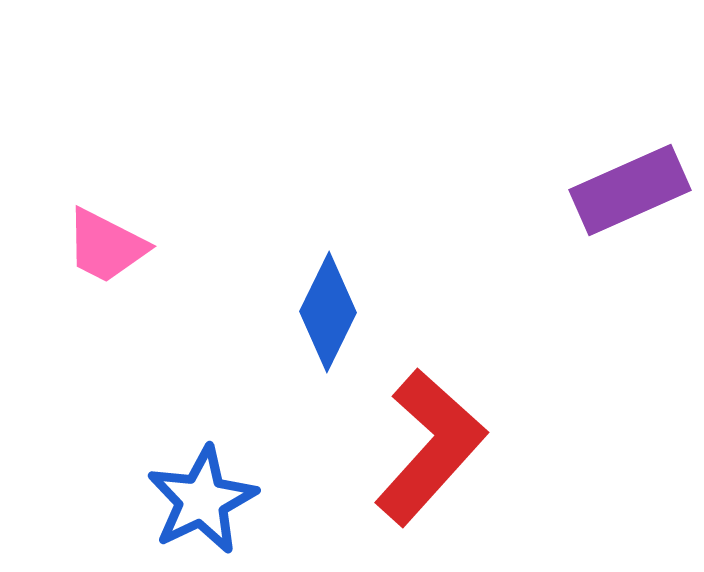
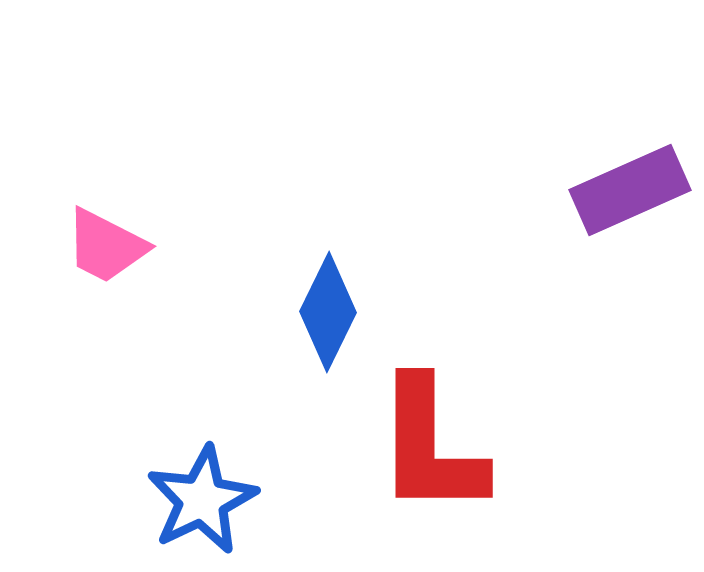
red L-shape: rotated 138 degrees clockwise
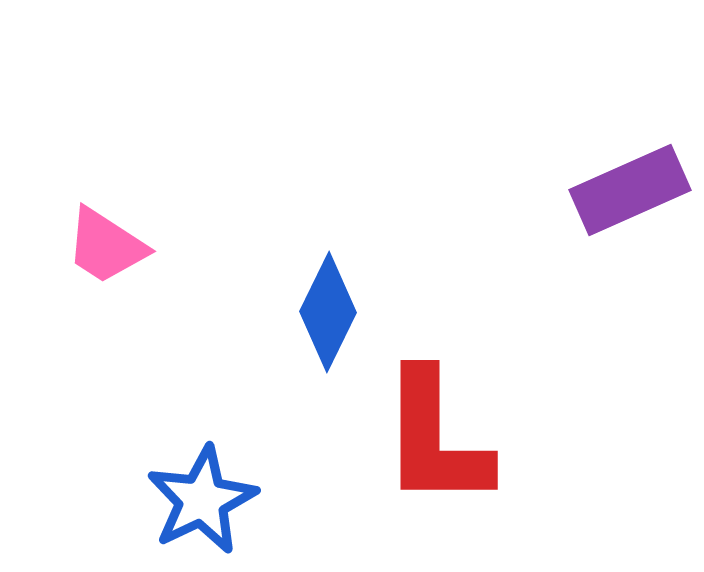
pink trapezoid: rotated 6 degrees clockwise
red L-shape: moved 5 px right, 8 px up
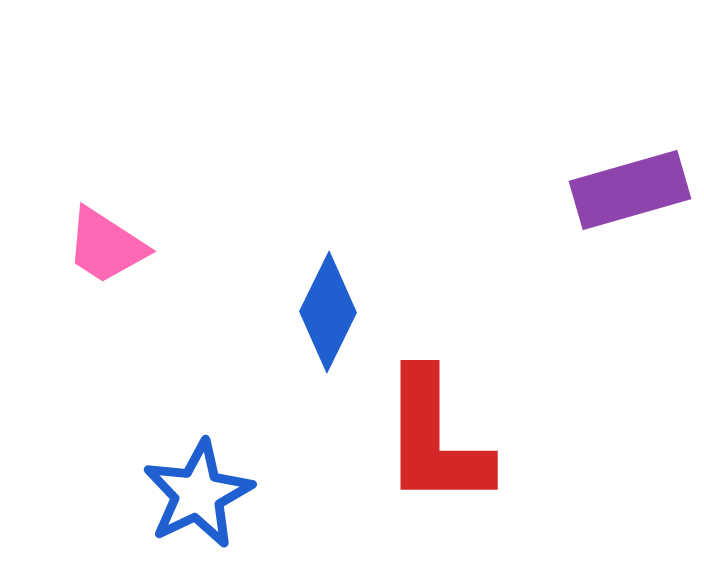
purple rectangle: rotated 8 degrees clockwise
blue star: moved 4 px left, 6 px up
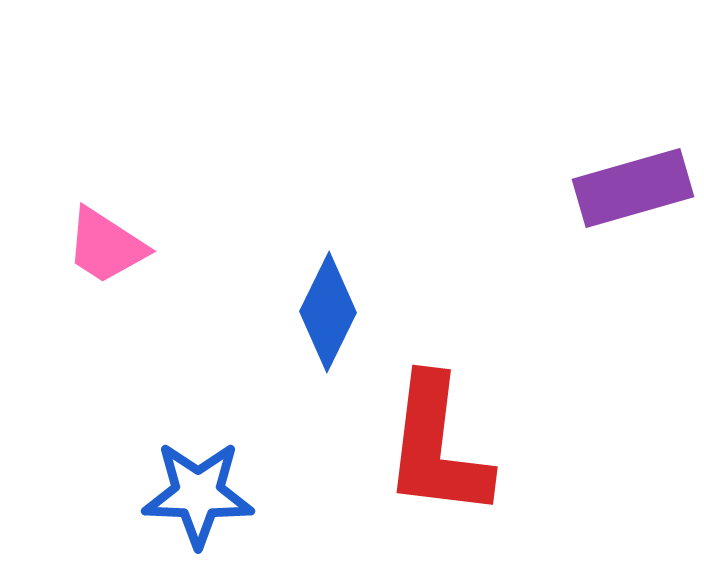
purple rectangle: moved 3 px right, 2 px up
red L-shape: moved 2 px right, 8 px down; rotated 7 degrees clockwise
blue star: rotated 28 degrees clockwise
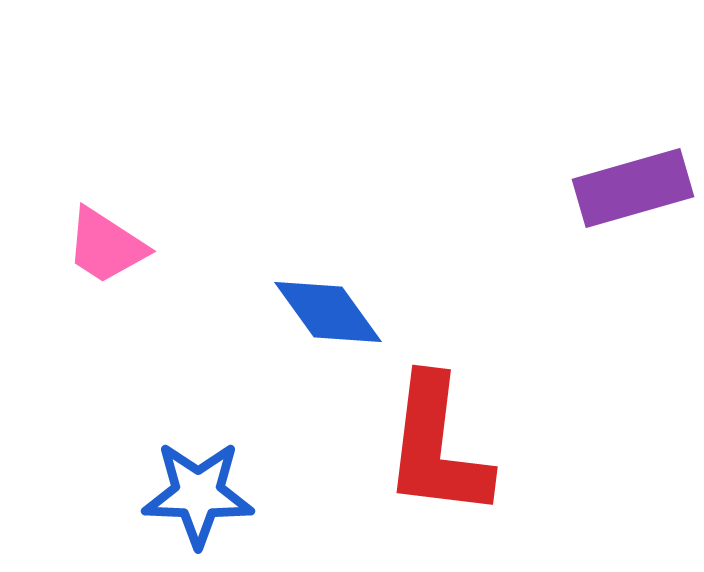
blue diamond: rotated 62 degrees counterclockwise
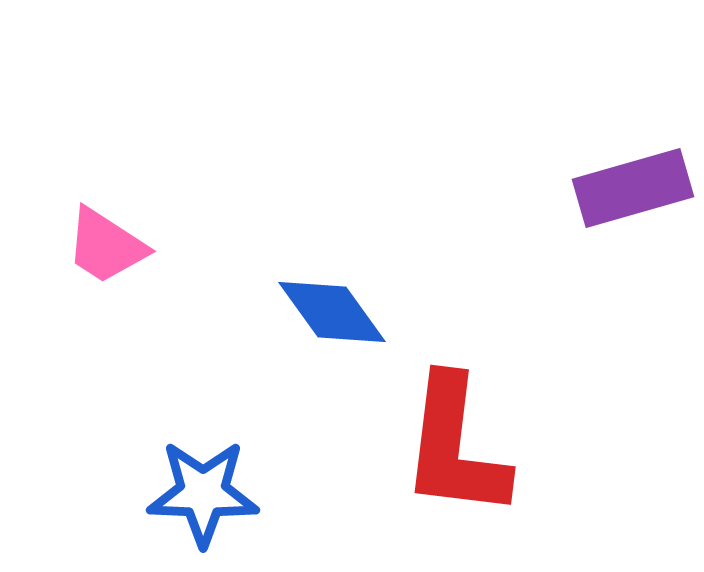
blue diamond: moved 4 px right
red L-shape: moved 18 px right
blue star: moved 5 px right, 1 px up
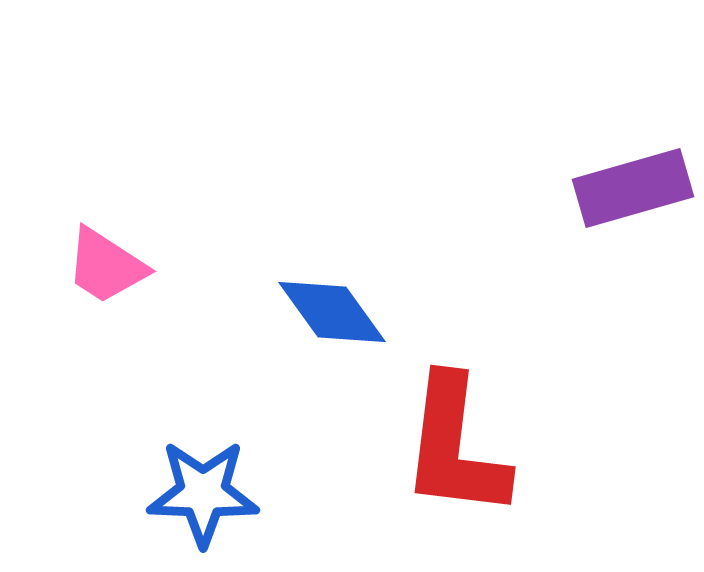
pink trapezoid: moved 20 px down
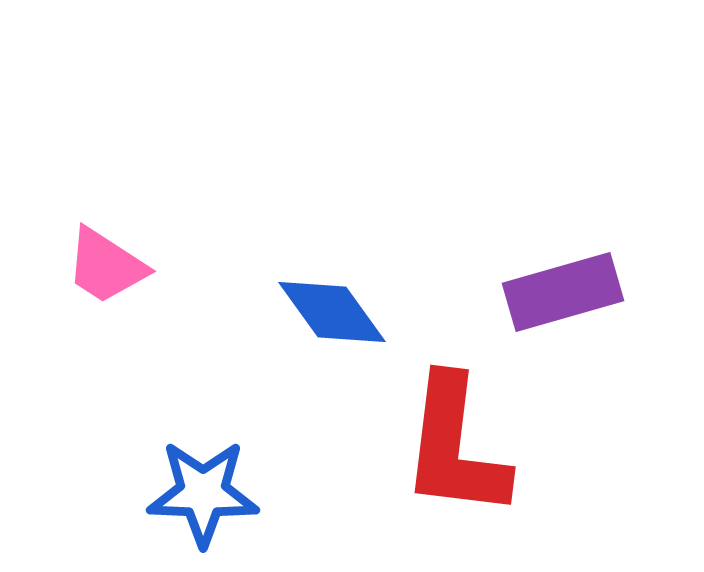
purple rectangle: moved 70 px left, 104 px down
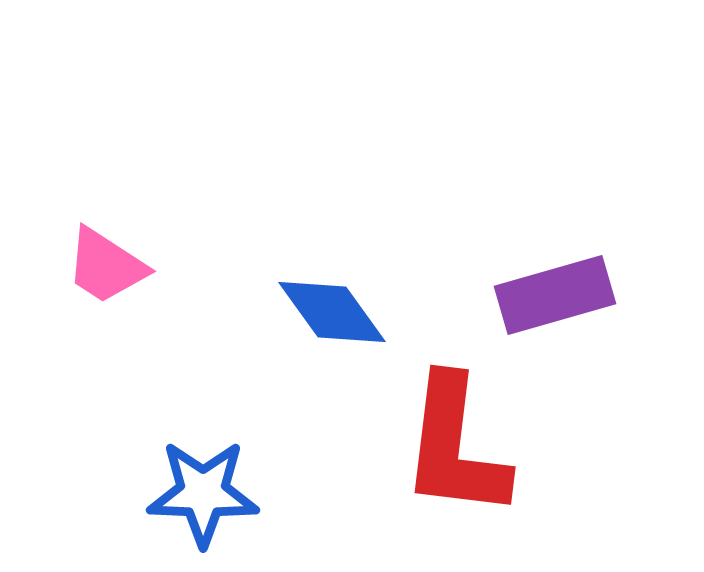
purple rectangle: moved 8 px left, 3 px down
